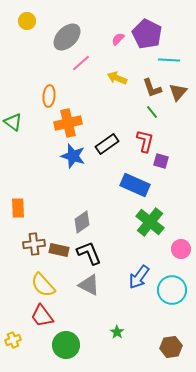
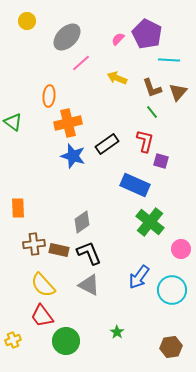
green circle: moved 4 px up
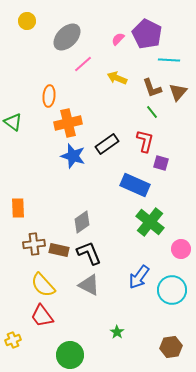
pink line: moved 2 px right, 1 px down
purple square: moved 2 px down
green circle: moved 4 px right, 14 px down
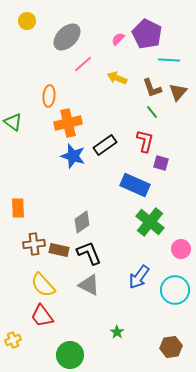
black rectangle: moved 2 px left, 1 px down
cyan circle: moved 3 px right
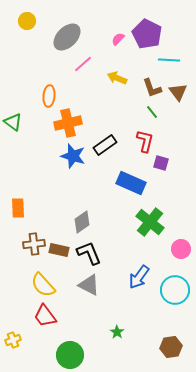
brown triangle: rotated 18 degrees counterclockwise
blue rectangle: moved 4 px left, 2 px up
red trapezoid: moved 3 px right
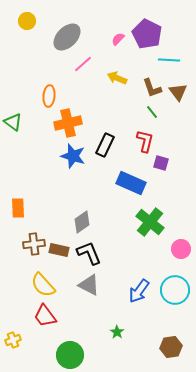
black rectangle: rotated 30 degrees counterclockwise
blue arrow: moved 14 px down
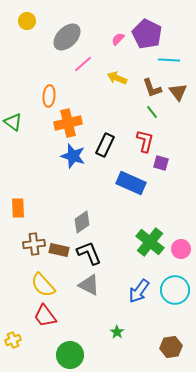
green cross: moved 20 px down
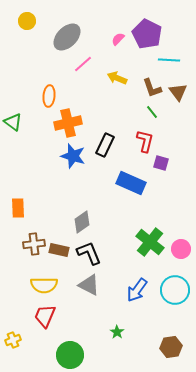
yellow semicircle: moved 1 px right; rotated 48 degrees counterclockwise
blue arrow: moved 2 px left, 1 px up
red trapezoid: rotated 60 degrees clockwise
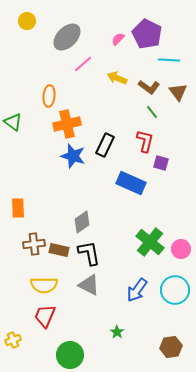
brown L-shape: moved 3 px left, 1 px up; rotated 35 degrees counterclockwise
orange cross: moved 1 px left, 1 px down
black L-shape: rotated 12 degrees clockwise
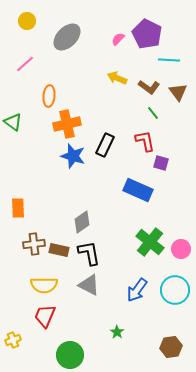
pink line: moved 58 px left
green line: moved 1 px right, 1 px down
red L-shape: rotated 25 degrees counterclockwise
blue rectangle: moved 7 px right, 7 px down
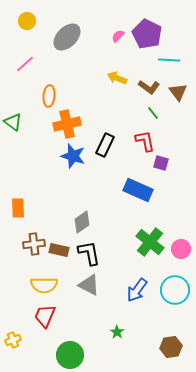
pink semicircle: moved 3 px up
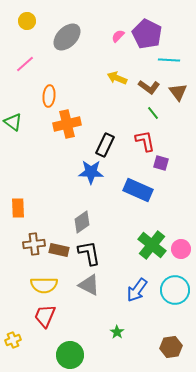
blue star: moved 18 px right, 16 px down; rotated 15 degrees counterclockwise
green cross: moved 2 px right, 3 px down
